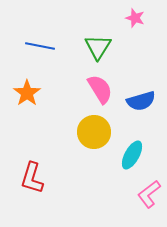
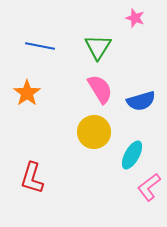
pink L-shape: moved 7 px up
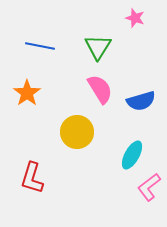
yellow circle: moved 17 px left
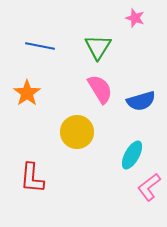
red L-shape: rotated 12 degrees counterclockwise
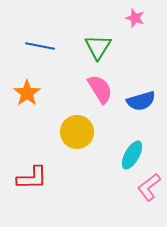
red L-shape: rotated 96 degrees counterclockwise
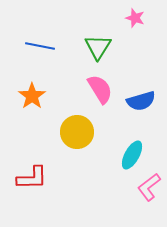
orange star: moved 5 px right, 3 px down
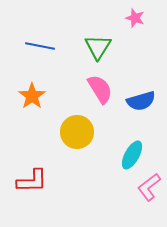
red L-shape: moved 3 px down
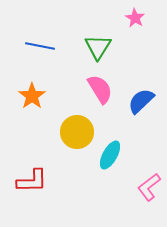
pink star: rotated 12 degrees clockwise
blue semicircle: rotated 152 degrees clockwise
cyan ellipse: moved 22 px left
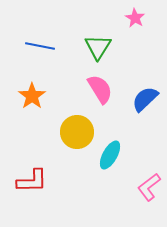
blue semicircle: moved 4 px right, 2 px up
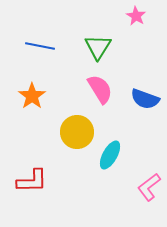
pink star: moved 1 px right, 2 px up
blue semicircle: rotated 116 degrees counterclockwise
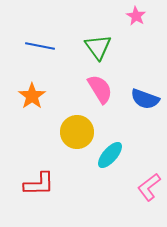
green triangle: rotated 8 degrees counterclockwise
cyan ellipse: rotated 12 degrees clockwise
red L-shape: moved 7 px right, 3 px down
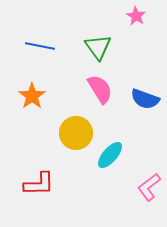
yellow circle: moved 1 px left, 1 px down
